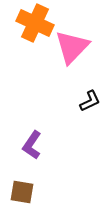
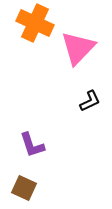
pink triangle: moved 6 px right, 1 px down
purple L-shape: rotated 52 degrees counterclockwise
brown square: moved 2 px right, 4 px up; rotated 15 degrees clockwise
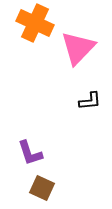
black L-shape: rotated 20 degrees clockwise
purple L-shape: moved 2 px left, 8 px down
brown square: moved 18 px right
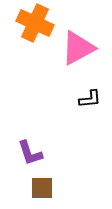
pink triangle: rotated 18 degrees clockwise
black L-shape: moved 2 px up
brown square: rotated 25 degrees counterclockwise
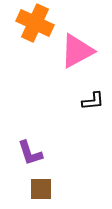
pink triangle: moved 1 px left, 3 px down
black L-shape: moved 3 px right, 2 px down
brown square: moved 1 px left, 1 px down
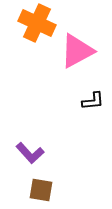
orange cross: moved 2 px right
purple L-shape: rotated 24 degrees counterclockwise
brown square: moved 1 px down; rotated 10 degrees clockwise
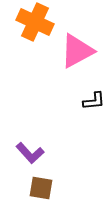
orange cross: moved 2 px left, 1 px up
black L-shape: moved 1 px right
brown square: moved 2 px up
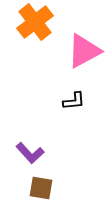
orange cross: rotated 27 degrees clockwise
pink triangle: moved 7 px right
black L-shape: moved 20 px left
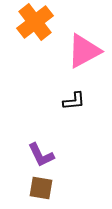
purple L-shape: moved 11 px right, 2 px down; rotated 16 degrees clockwise
